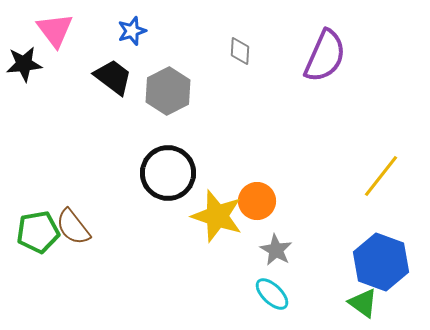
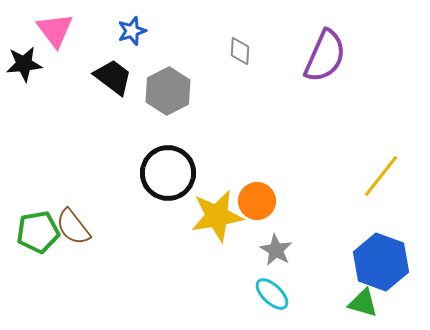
yellow star: rotated 28 degrees counterclockwise
green triangle: rotated 20 degrees counterclockwise
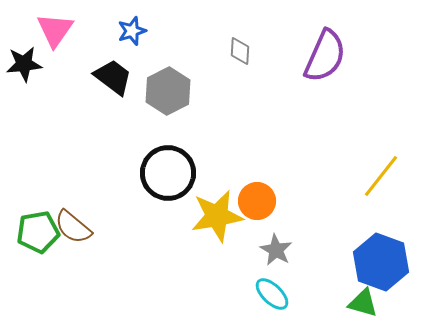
pink triangle: rotated 12 degrees clockwise
brown semicircle: rotated 12 degrees counterclockwise
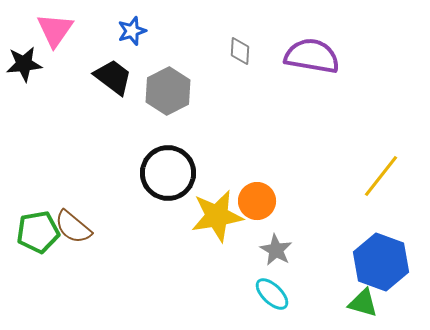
purple semicircle: moved 13 px left; rotated 104 degrees counterclockwise
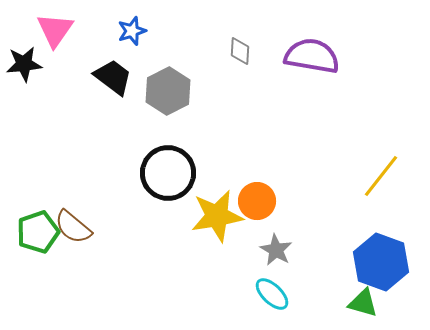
green pentagon: rotated 9 degrees counterclockwise
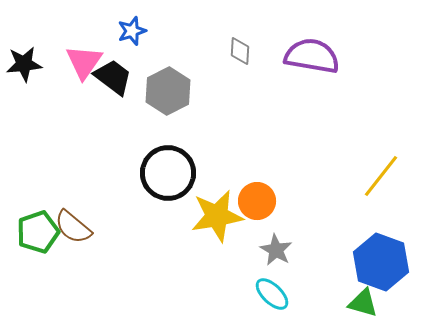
pink triangle: moved 29 px right, 32 px down
